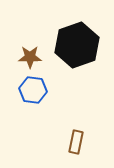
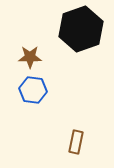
black hexagon: moved 4 px right, 16 px up
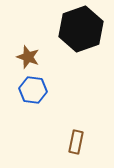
brown star: moved 2 px left; rotated 20 degrees clockwise
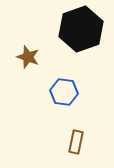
blue hexagon: moved 31 px right, 2 px down
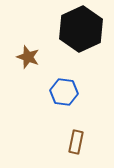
black hexagon: rotated 6 degrees counterclockwise
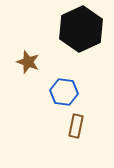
brown star: moved 5 px down
brown rectangle: moved 16 px up
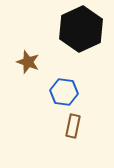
brown rectangle: moved 3 px left
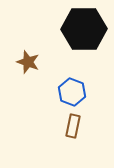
black hexagon: moved 3 px right; rotated 24 degrees clockwise
blue hexagon: moved 8 px right; rotated 12 degrees clockwise
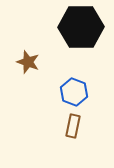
black hexagon: moved 3 px left, 2 px up
blue hexagon: moved 2 px right
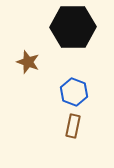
black hexagon: moved 8 px left
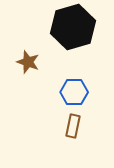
black hexagon: rotated 15 degrees counterclockwise
blue hexagon: rotated 20 degrees counterclockwise
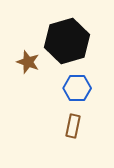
black hexagon: moved 6 px left, 14 px down
blue hexagon: moved 3 px right, 4 px up
